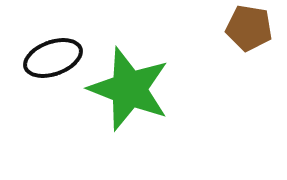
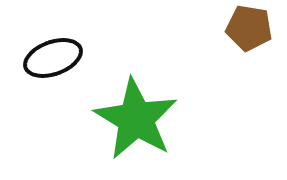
green star: moved 7 px right, 30 px down; rotated 10 degrees clockwise
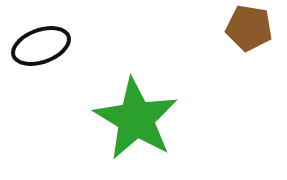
black ellipse: moved 12 px left, 12 px up
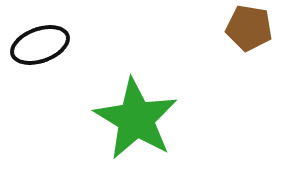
black ellipse: moved 1 px left, 1 px up
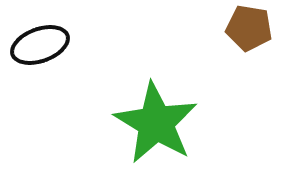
green star: moved 20 px right, 4 px down
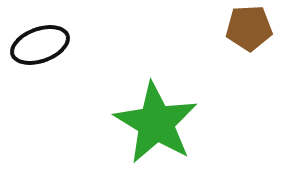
brown pentagon: rotated 12 degrees counterclockwise
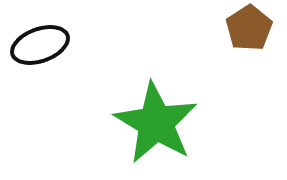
brown pentagon: rotated 30 degrees counterclockwise
